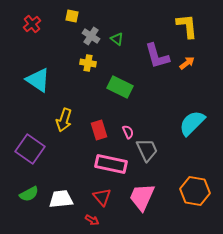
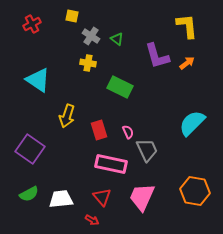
red cross: rotated 12 degrees clockwise
yellow arrow: moved 3 px right, 4 px up
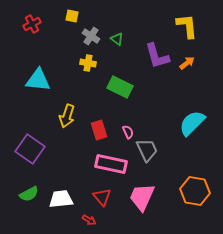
cyan triangle: rotated 28 degrees counterclockwise
red arrow: moved 3 px left
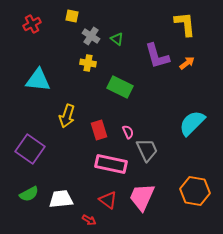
yellow L-shape: moved 2 px left, 2 px up
red triangle: moved 6 px right, 3 px down; rotated 12 degrees counterclockwise
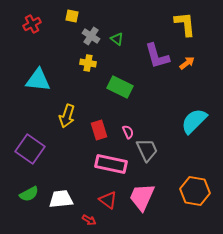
cyan semicircle: moved 2 px right, 2 px up
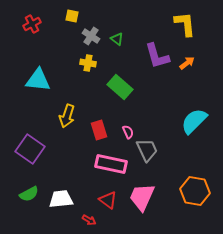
green rectangle: rotated 15 degrees clockwise
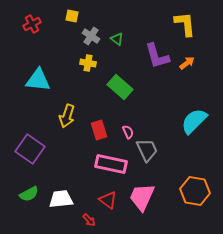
red arrow: rotated 16 degrees clockwise
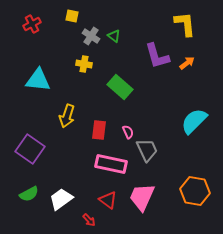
green triangle: moved 3 px left, 3 px up
yellow cross: moved 4 px left, 1 px down
red rectangle: rotated 24 degrees clockwise
white trapezoid: rotated 30 degrees counterclockwise
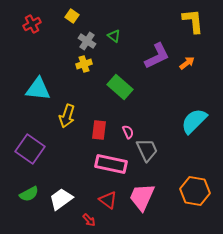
yellow square: rotated 24 degrees clockwise
yellow L-shape: moved 8 px right, 3 px up
gray cross: moved 4 px left, 5 px down
purple L-shape: rotated 100 degrees counterclockwise
yellow cross: rotated 28 degrees counterclockwise
cyan triangle: moved 9 px down
